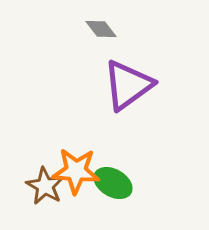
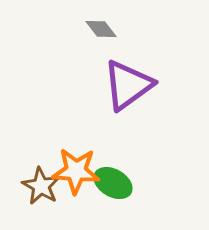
brown star: moved 4 px left
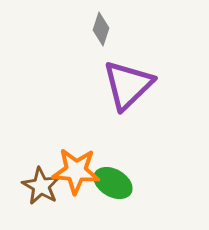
gray diamond: rotated 56 degrees clockwise
purple triangle: rotated 8 degrees counterclockwise
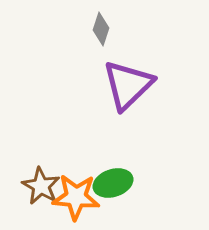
orange star: moved 26 px down
green ellipse: rotated 48 degrees counterclockwise
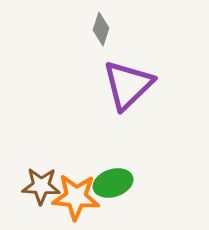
brown star: rotated 27 degrees counterclockwise
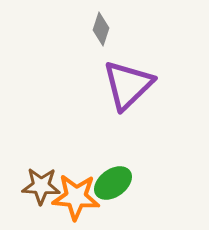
green ellipse: rotated 18 degrees counterclockwise
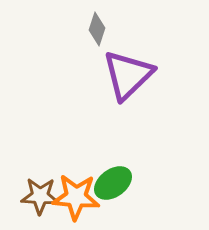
gray diamond: moved 4 px left
purple triangle: moved 10 px up
brown star: moved 1 px left, 10 px down
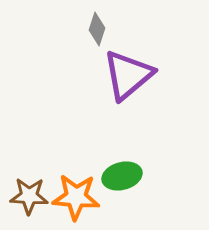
purple triangle: rotated 4 degrees clockwise
green ellipse: moved 9 px right, 7 px up; rotated 21 degrees clockwise
brown star: moved 11 px left
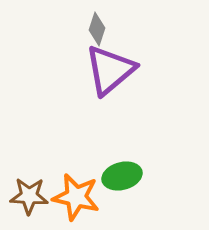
purple triangle: moved 18 px left, 5 px up
orange star: rotated 9 degrees clockwise
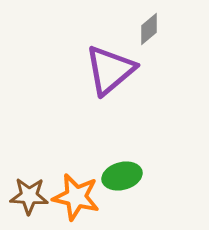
gray diamond: moved 52 px right; rotated 32 degrees clockwise
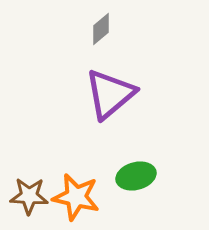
gray diamond: moved 48 px left
purple triangle: moved 24 px down
green ellipse: moved 14 px right
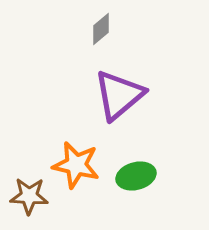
purple triangle: moved 9 px right, 1 px down
orange star: moved 32 px up
